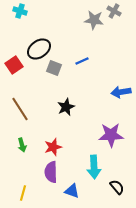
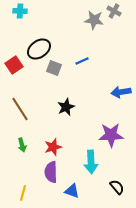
cyan cross: rotated 16 degrees counterclockwise
cyan arrow: moved 3 px left, 5 px up
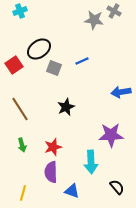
cyan cross: rotated 24 degrees counterclockwise
